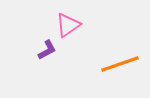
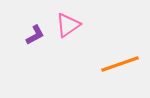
purple L-shape: moved 12 px left, 15 px up
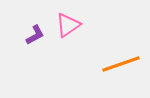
orange line: moved 1 px right
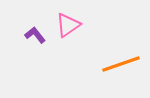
purple L-shape: rotated 100 degrees counterclockwise
